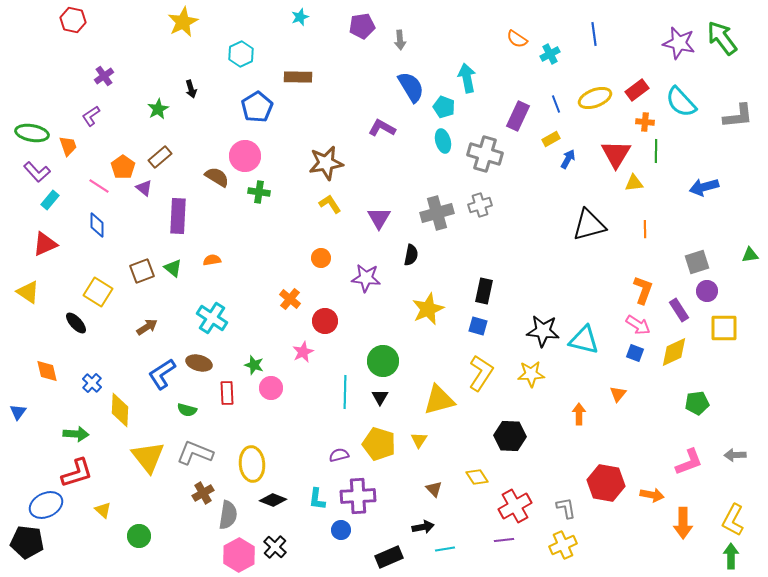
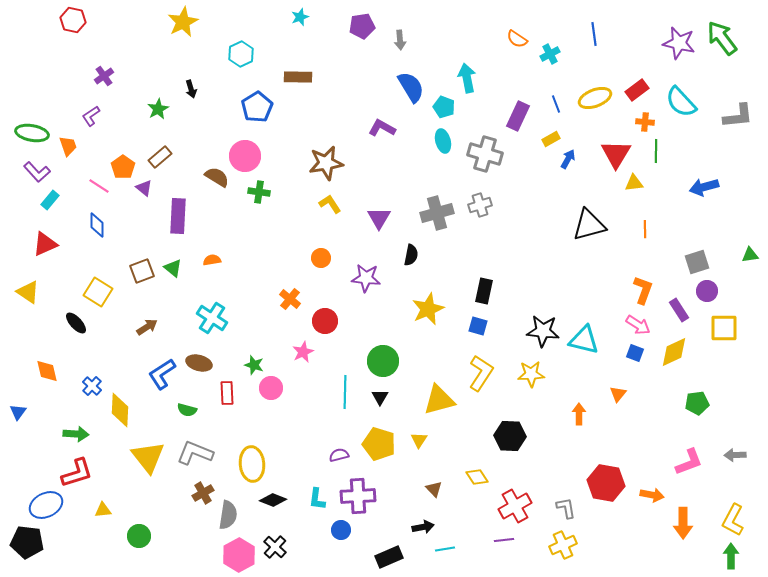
blue cross at (92, 383): moved 3 px down
yellow triangle at (103, 510): rotated 48 degrees counterclockwise
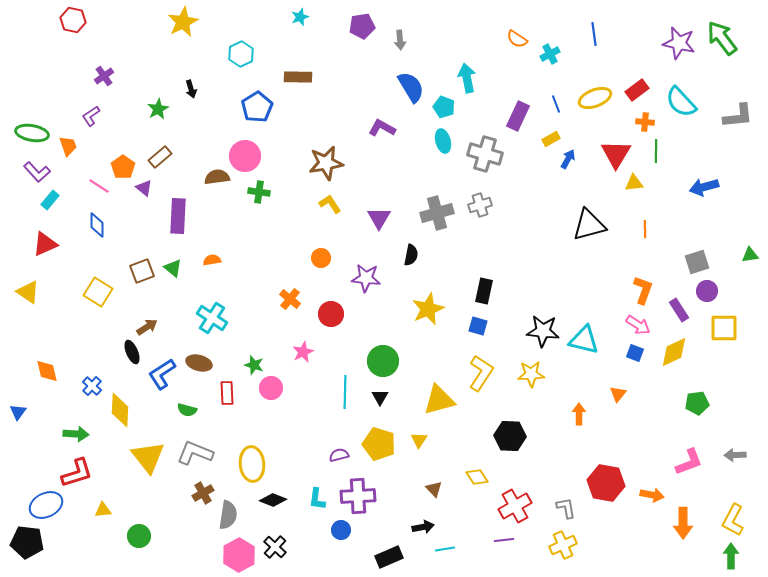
brown semicircle at (217, 177): rotated 40 degrees counterclockwise
red circle at (325, 321): moved 6 px right, 7 px up
black ellipse at (76, 323): moved 56 px right, 29 px down; rotated 20 degrees clockwise
